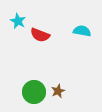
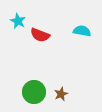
brown star: moved 3 px right, 3 px down
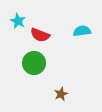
cyan semicircle: rotated 18 degrees counterclockwise
green circle: moved 29 px up
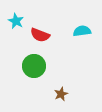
cyan star: moved 2 px left
green circle: moved 3 px down
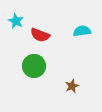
brown star: moved 11 px right, 8 px up
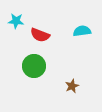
cyan star: rotated 21 degrees counterclockwise
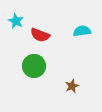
cyan star: rotated 21 degrees clockwise
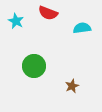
cyan semicircle: moved 3 px up
red semicircle: moved 8 px right, 22 px up
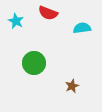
green circle: moved 3 px up
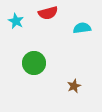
red semicircle: rotated 36 degrees counterclockwise
brown star: moved 2 px right
